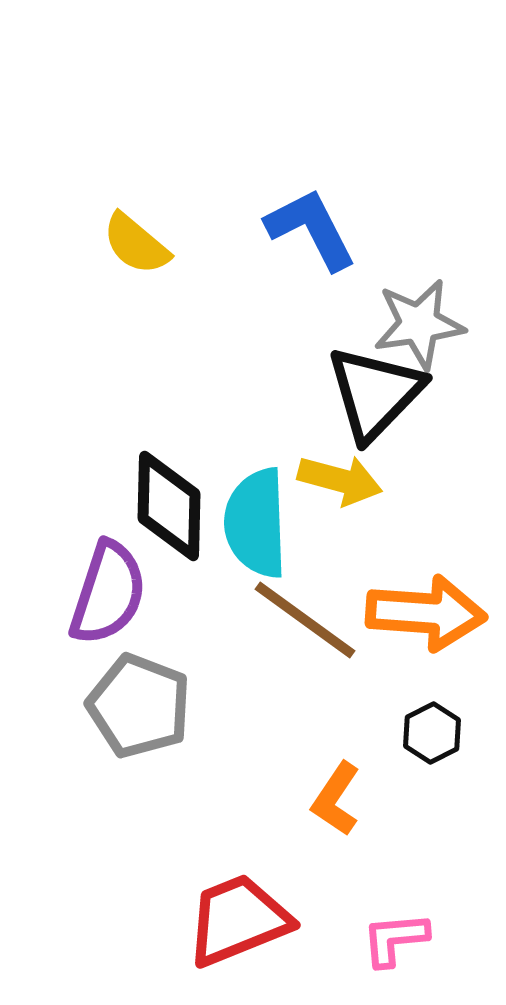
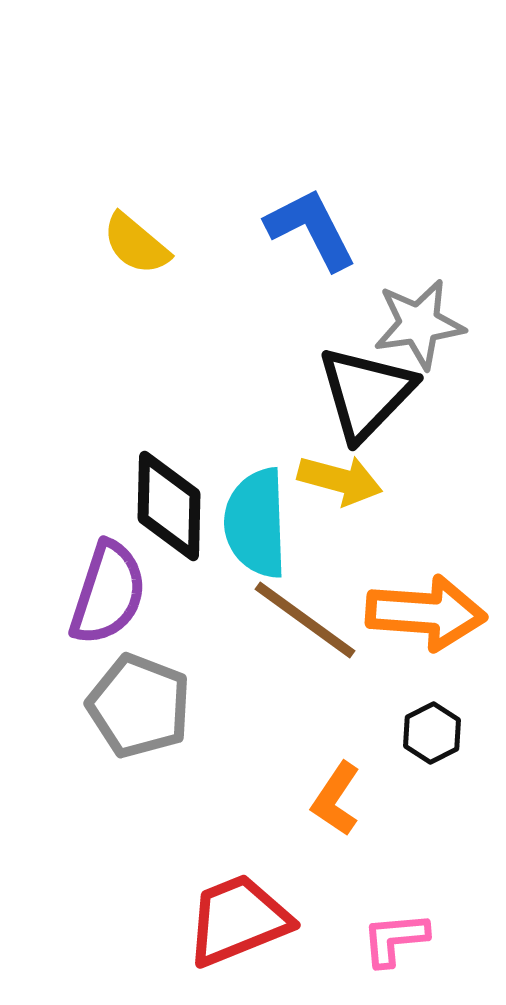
black triangle: moved 9 px left
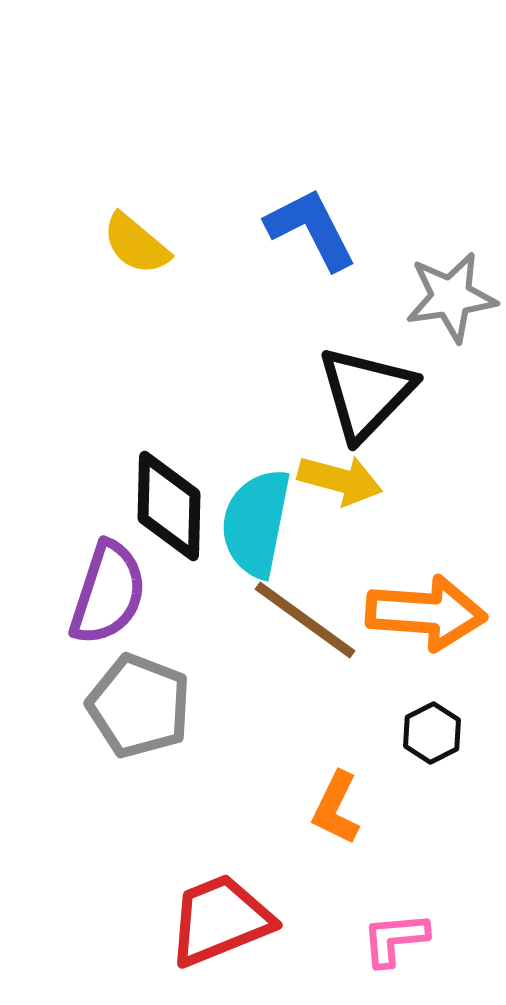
gray star: moved 32 px right, 27 px up
cyan semicircle: rotated 13 degrees clockwise
orange L-shape: moved 9 px down; rotated 8 degrees counterclockwise
red trapezoid: moved 18 px left
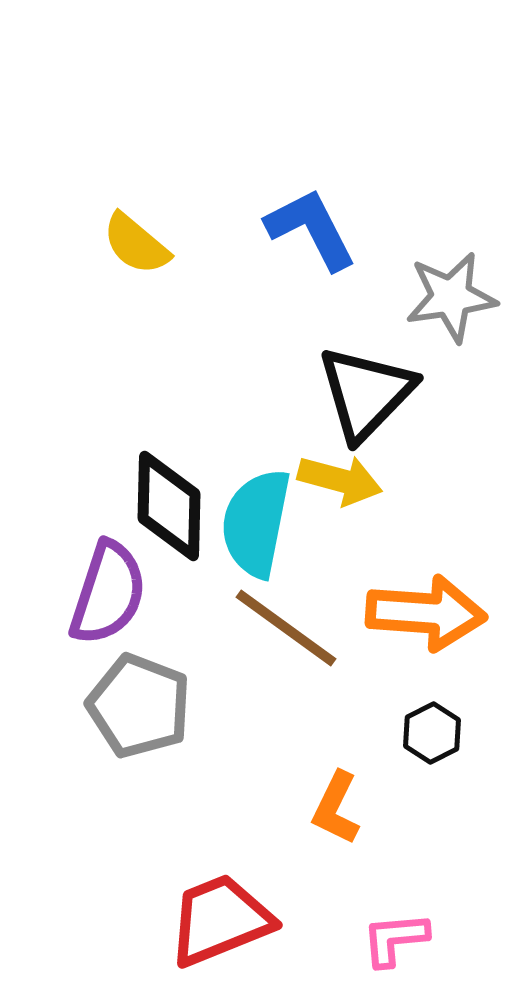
brown line: moved 19 px left, 8 px down
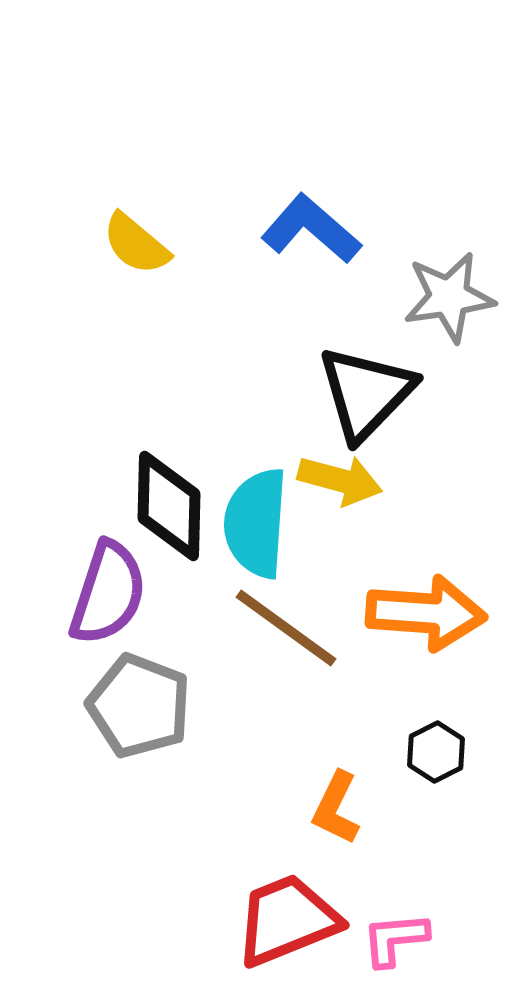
blue L-shape: rotated 22 degrees counterclockwise
gray star: moved 2 px left
cyan semicircle: rotated 7 degrees counterclockwise
black hexagon: moved 4 px right, 19 px down
red trapezoid: moved 67 px right
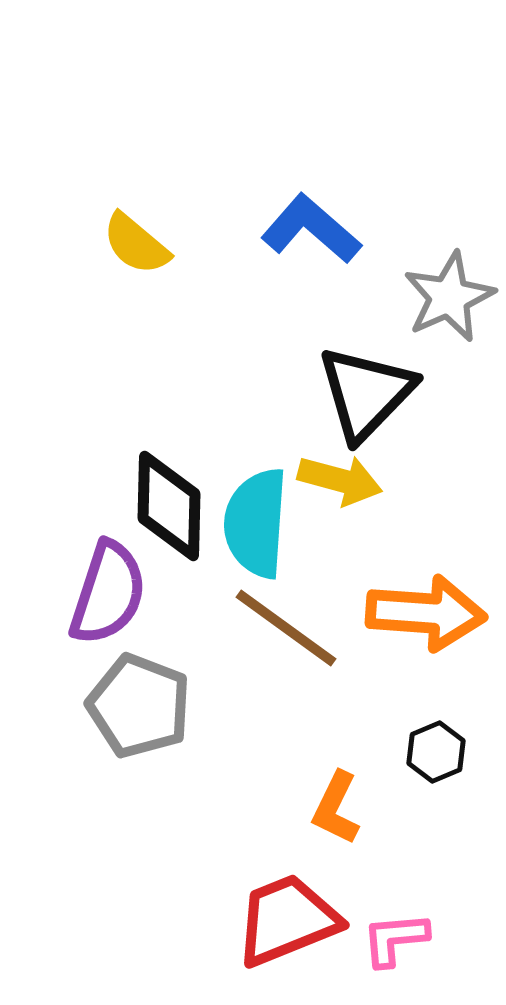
gray star: rotated 16 degrees counterclockwise
black hexagon: rotated 4 degrees clockwise
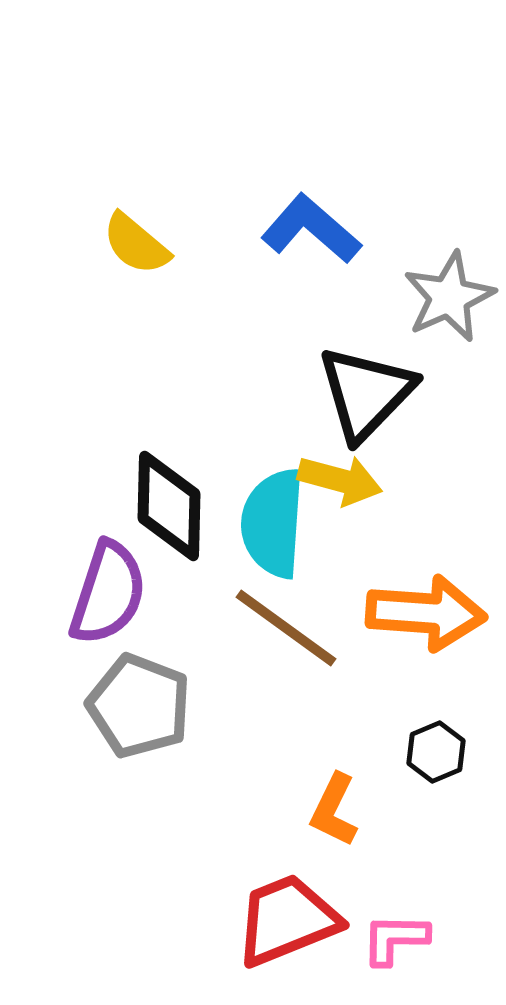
cyan semicircle: moved 17 px right
orange L-shape: moved 2 px left, 2 px down
pink L-shape: rotated 6 degrees clockwise
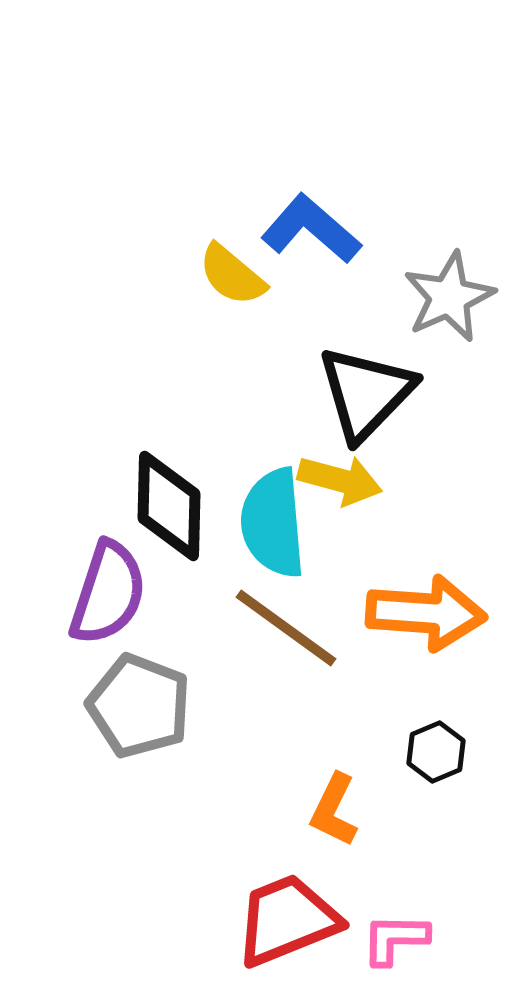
yellow semicircle: moved 96 px right, 31 px down
cyan semicircle: rotated 9 degrees counterclockwise
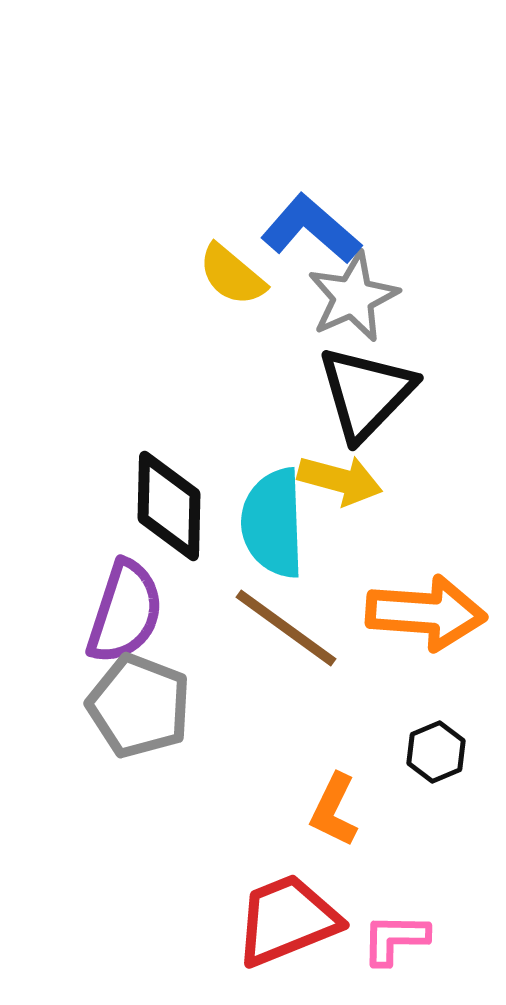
gray star: moved 96 px left
cyan semicircle: rotated 3 degrees clockwise
purple semicircle: moved 17 px right, 19 px down
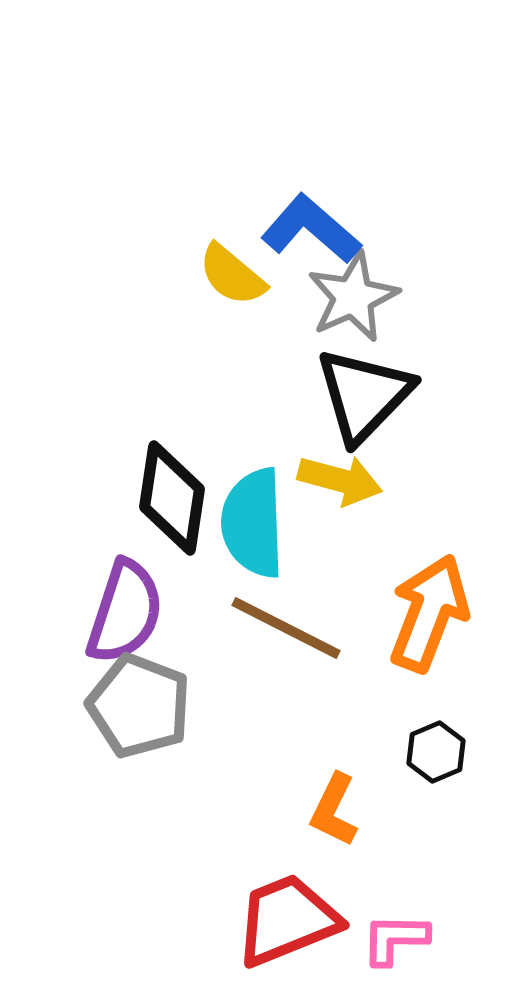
black triangle: moved 2 px left, 2 px down
black diamond: moved 3 px right, 8 px up; rotated 7 degrees clockwise
cyan semicircle: moved 20 px left
orange arrow: moved 3 px right; rotated 73 degrees counterclockwise
brown line: rotated 9 degrees counterclockwise
